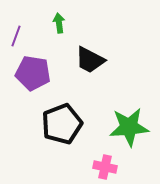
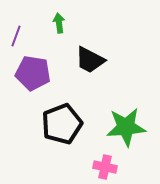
green star: moved 3 px left
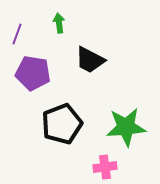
purple line: moved 1 px right, 2 px up
pink cross: rotated 20 degrees counterclockwise
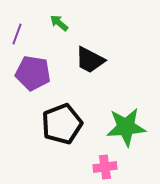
green arrow: rotated 42 degrees counterclockwise
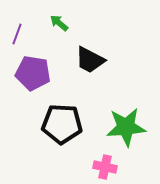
black pentagon: rotated 24 degrees clockwise
pink cross: rotated 20 degrees clockwise
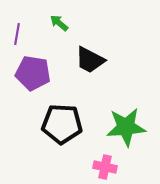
purple line: rotated 10 degrees counterclockwise
